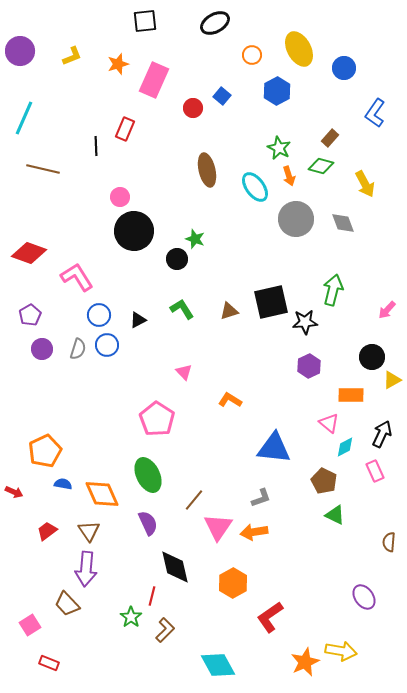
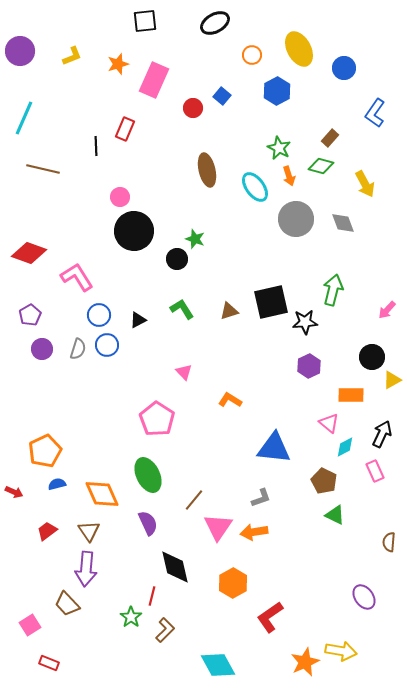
blue semicircle at (63, 484): moved 6 px left; rotated 24 degrees counterclockwise
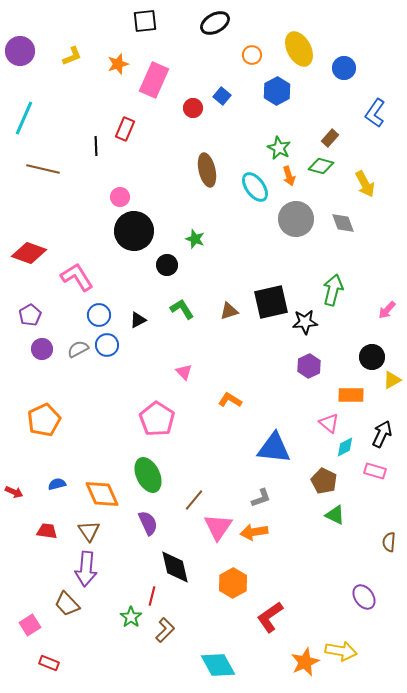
black circle at (177, 259): moved 10 px left, 6 px down
gray semicircle at (78, 349): rotated 135 degrees counterclockwise
orange pentagon at (45, 451): moved 1 px left, 31 px up
pink rectangle at (375, 471): rotated 50 degrees counterclockwise
red trapezoid at (47, 531): rotated 45 degrees clockwise
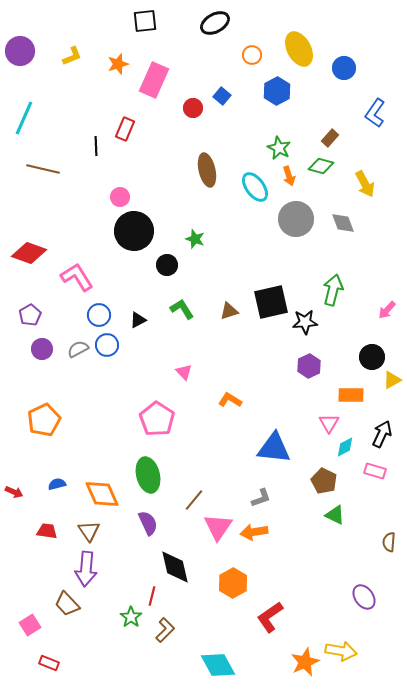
pink triangle at (329, 423): rotated 20 degrees clockwise
green ellipse at (148, 475): rotated 12 degrees clockwise
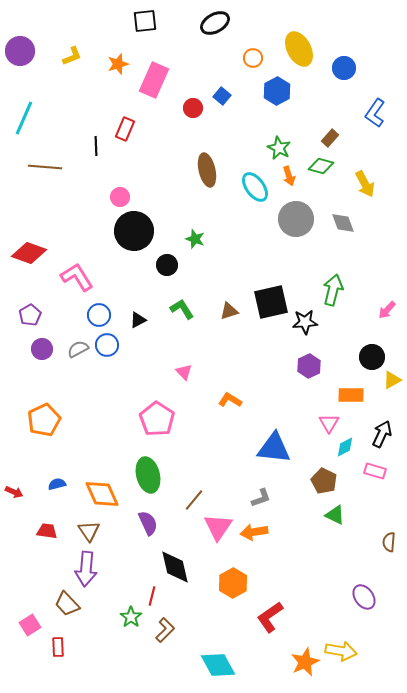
orange circle at (252, 55): moved 1 px right, 3 px down
brown line at (43, 169): moved 2 px right, 2 px up; rotated 8 degrees counterclockwise
red rectangle at (49, 663): moved 9 px right, 16 px up; rotated 66 degrees clockwise
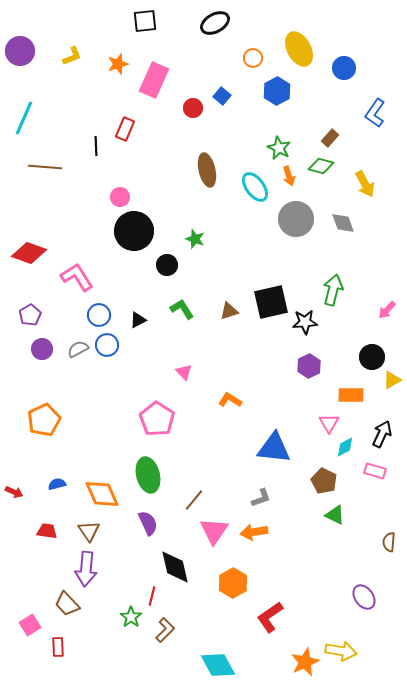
pink triangle at (218, 527): moved 4 px left, 4 px down
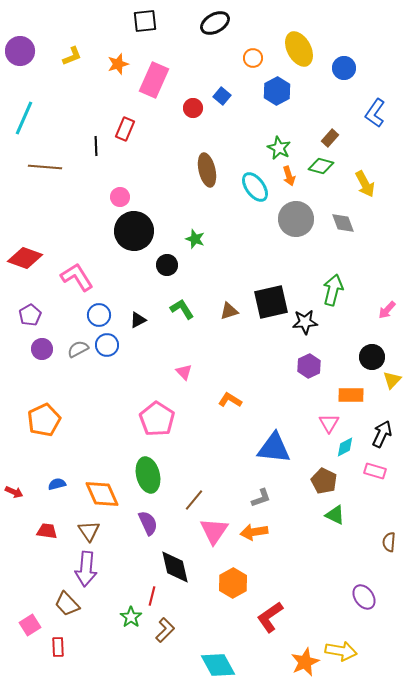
red diamond at (29, 253): moved 4 px left, 5 px down
yellow triangle at (392, 380): rotated 18 degrees counterclockwise
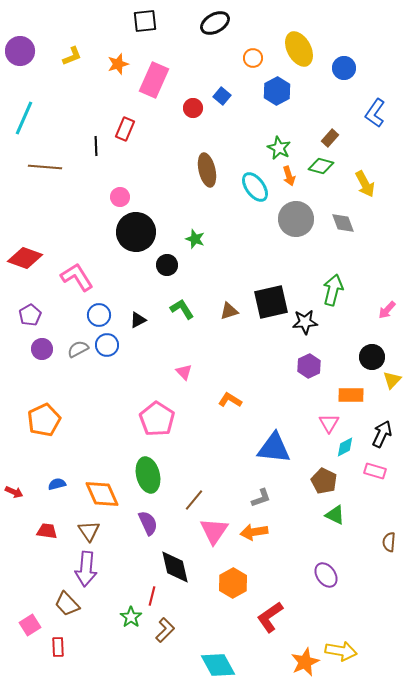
black circle at (134, 231): moved 2 px right, 1 px down
purple ellipse at (364, 597): moved 38 px left, 22 px up
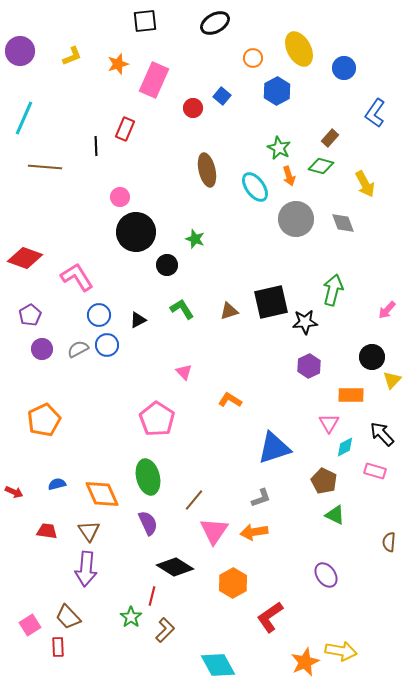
black arrow at (382, 434): rotated 68 degrees counterclockwise
blue triangle at (274, 448): rotated 24 degrees counterclockwise
green ellipse at (148, 475): moved 2 px down
black diamond at (175, 567): rotated 45 degrees counterclockwise
brown trapezoid at (67, 604): moved 1 px right, 13 px down
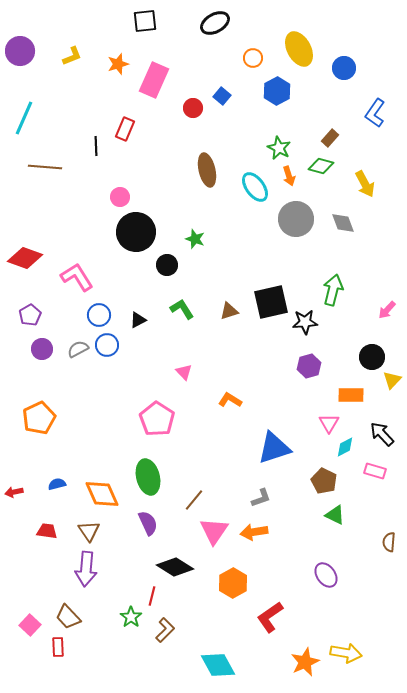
purple hexagon at (309, 366): rotated 10 degrees clockwise
orange pentagon at (44, 420): moved 5 px left, 2 px up
red arrow at (14, 492): rotated 144 degrees clockwise
pink square at (30, 625): rotated 15 degrees counterclockwise
yellow arrow at (341, 651): moved 5 px right, 2 px down
